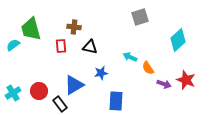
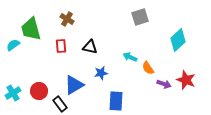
brown cross: moved 7 px left, 8 px up; rotated 24 degrees clockwise
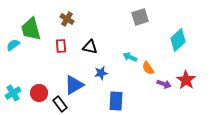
red star: rotated 12 degrees clockwise
red circle: moved 2 px down
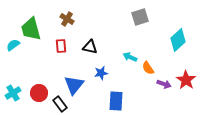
blue triangle: rotated 20 degrees counterclockwise
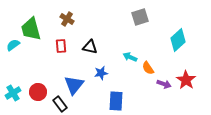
red circle: moved 1 px left, 1 px up
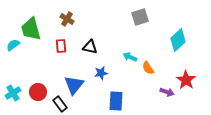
purple arrow: moved 3 px right, 8 px down
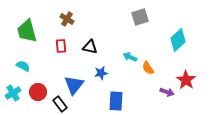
green trapezoid: moved 4 px left, 2 px down
cyan semicircle: moved 10 px right, 21 px down; rotated 64 degrees clockwise
